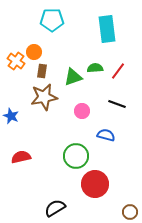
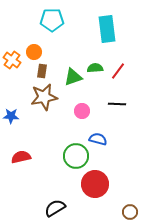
orange cross: moved 4 px left, 1 px up
black line: rotated 18 degrees counterclockwise
blue star: rotated 21 degrees counterclockwise
blue semicircle: moved 8 px left, 4 px down
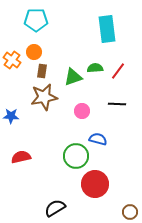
cyan pentagon: moved 16 px left
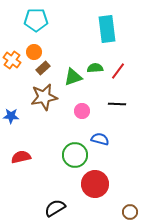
brown rectangle: moved 1 px right, 3 px up; rotated 40 degrees clockwise
blue semicircle: moved 2 px right
green circle: moved 1 px left, 1 px up
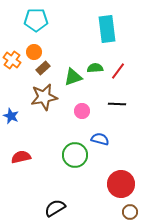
blue star: rotated 21 degrees clockwise
red circle: moved 26 px right
